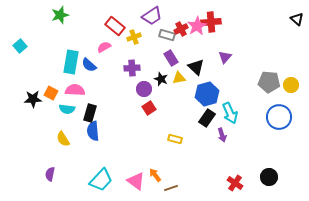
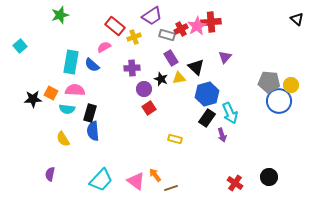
blue semicircle at (89, 65): moved 3 px right
blue circle at (279, 117): moved 16 px up
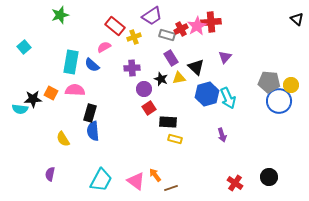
cyan square at (20, 46): moved 4 px right, 1 px down
cyan semicircle at (67, 109): moved 47 px left
cyan arrow at (230, 113): moved 2 px left, 15 px up
black rectangle at (207, 118): moved 39 px left, 4 px down; rotated 60 degrees clockwise
cyan trapezoid at (101, 180): rotated 15 degrees counterclockwise
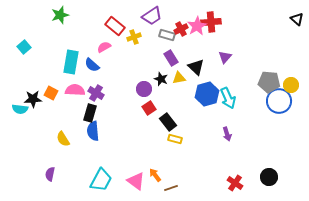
purple cross at (132, 68): moved 36 px left, 25 px down; rotated 35 degrees clockwise
black rectangle at (168, 122): rotated 48 degrees clockwise
purple arrow at (222, 135): moved 5 px right, 1 px up
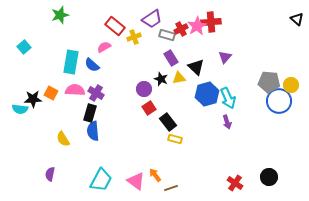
purple trapezoid at (152, 16): moved 3 px down
purple arrow at (227, 134): moved 12 px up
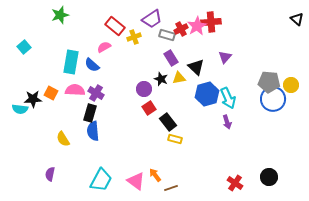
blue circle at (279, 101): moved 6 px left, 2 px up
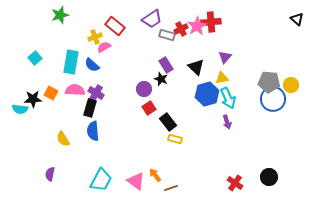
yellow cross at (134, 37): moved 39 px left
cyan square at (24, 47): moved 11 px right, 11 px down
purple rectangle at (171, 58): moved 5 px left, 7 px down
yellow triangle at (179, 78): moved 43 px right
black rectangle at (90, 113): moved 5 px up
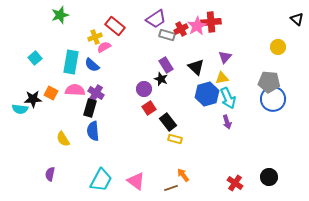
purple trapezoid at (152, 19): moved 4 px right
yellow circle at (291, 85): moved 13 px left, 38 px up
orange arrow at (155, 175): moved 28 px right
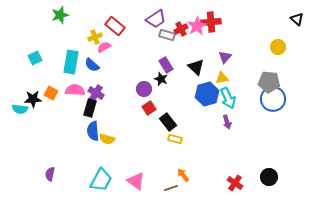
cyan square at (35, 58): rotated 16 degrees clockwise
yellow semicircle at (63, 139): moved 44 px right; rotated 42 degrees counterclockwise
